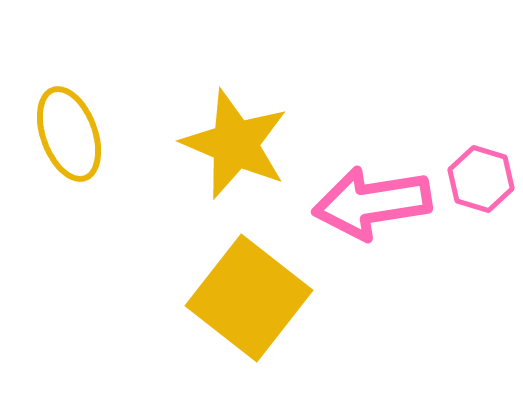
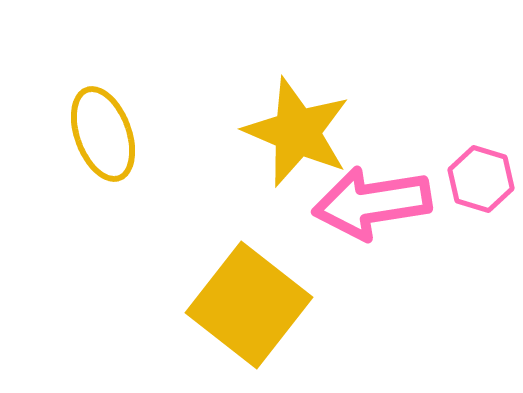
yellow ellipse: moved 34 px right
yellow star: moved 62 px right, 12 px up
yellow square: moved 7 px down
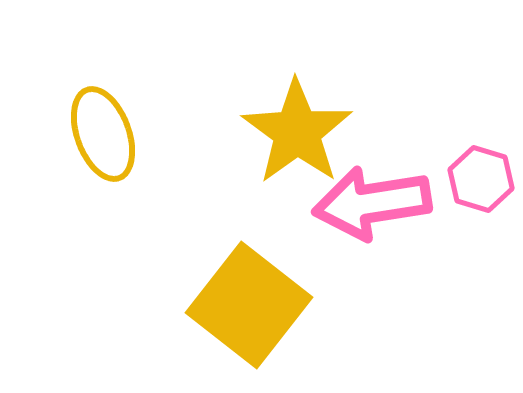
yellow star: rotated 13 degrees clockwise
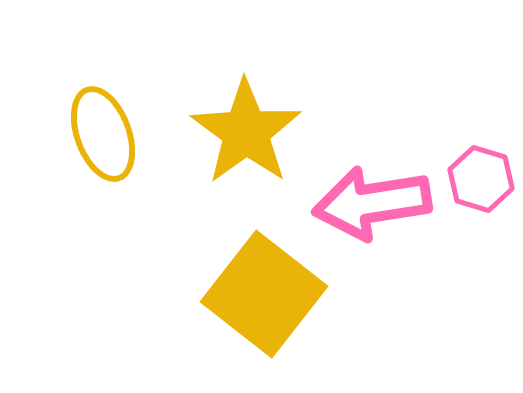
yellow star: moved 51 px left
yellow square: moved 15 px right, 11 px up
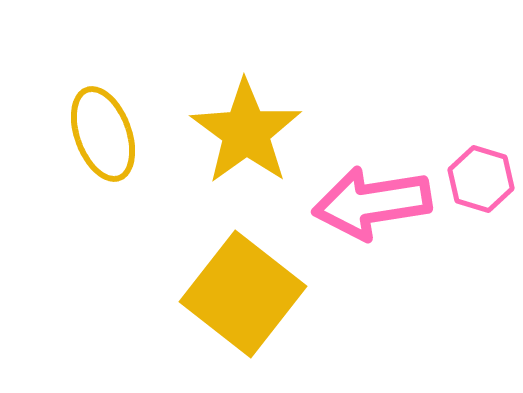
yellow square: moved 21 px left
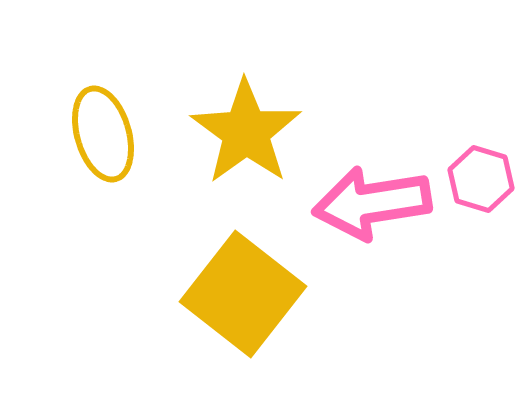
yellow ellipse: rotated 4 degrees clockwise
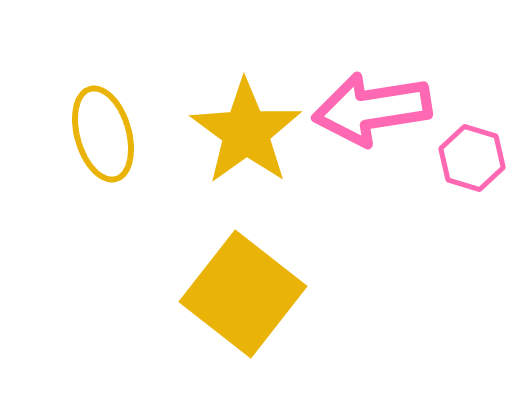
pink hexagon: moved 9 px left, 21 px up
pink arrow: moved 94 px up
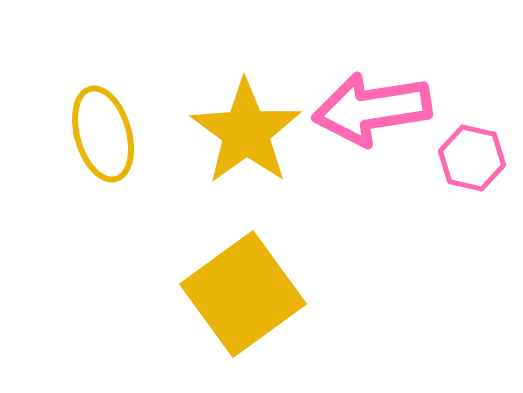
pink hexagon: rotated 4 degrees counterclockwise
yellow square: rotated 16 degrees clockwise
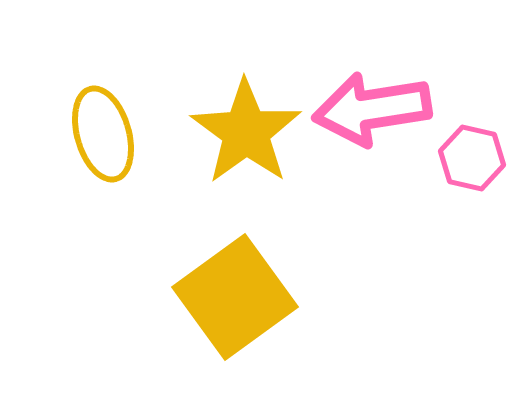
yellow square: moved 8 px left, 3 px down
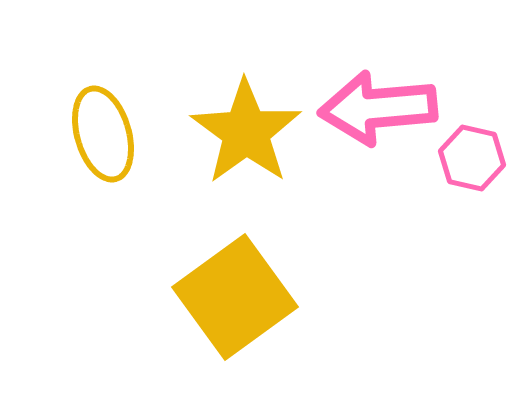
pink arrow: moved 6 px right, 1 px up; rotated 4 degrees clockwise
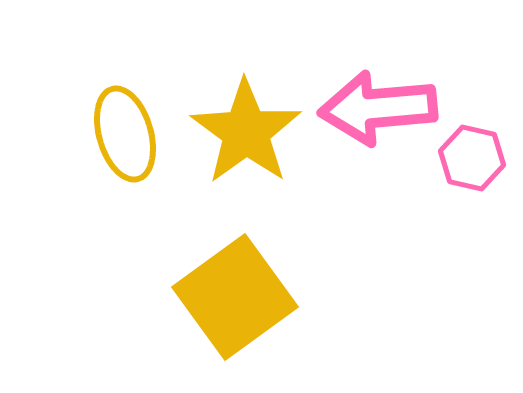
yellow ellipse: moved 22 px right
